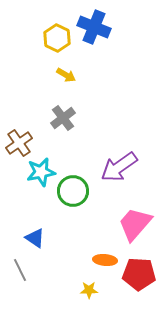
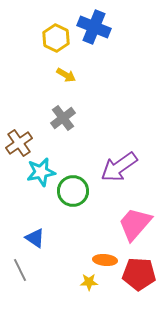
yellow hexagon: moved 1 px left
yellow star: moved 8 px up
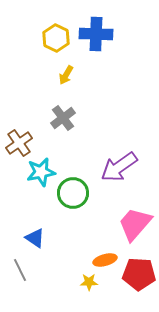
blue cross: moved 2 px right, 7 px down; rotated 20 degrees counterclockwise
yellow arrow: rotated 90 degrees clockwise
green circle: moved 2 px down
orange ellipse: rotated 20 degrees counterclockwise
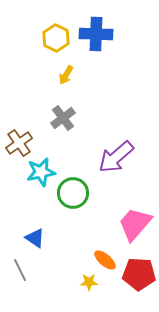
purple arrow: moved 3 px left, 10 px up; rotated 6 degrees counterclockwise
orange ellipse: rotated 55 degrees clockwise
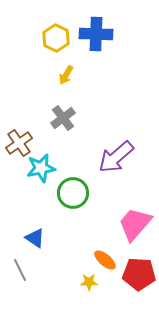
cyan star: moved 4 px up
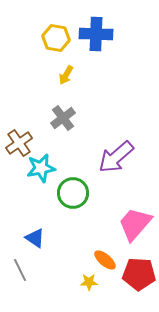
yellow hexagon: rotated 16 degrees counterclockwise
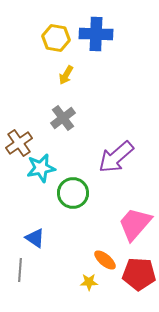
gray line: rotated 30 degrees clockwise
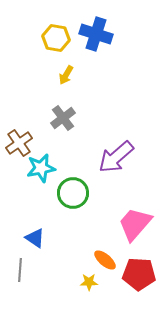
blue cross: rotated 16 degrees clockwise
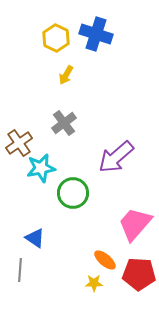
yellow hexagon: rotated 16 degrees clockwise
gray cross: moved 1 px right, 5 px down
yellow star: moved 5 px right, 1 px down
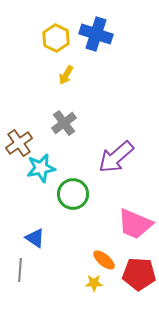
green circle: moved 1 px down
pink trapezoid: rotated 108 degrees counterclockwise
orange ellipse: moved 1 px left
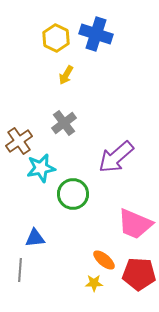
brown cross: moved 2 px up
blue triangle: rotated 40 degrees counterclockwise
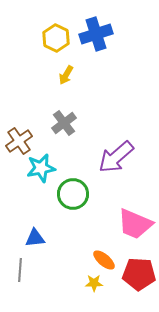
blue cross: rotated 36 degrees counterclockwise
